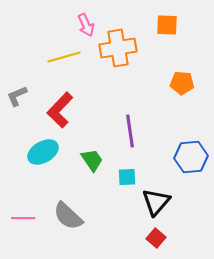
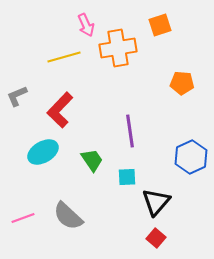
orange square: moved 7 px left; rotated 20 degrees counterclockwise
blue hexagon: rotated 20 degrees counterclockwise
pink line: rotated 20 degrees counterclockwise
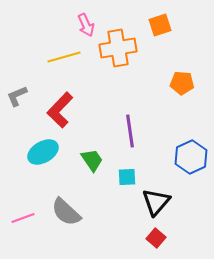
gray semicircle: moved 2 px left, 4 px up
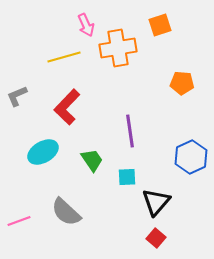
red L-shape: moved 7 px right, 3 px up
pink line: moved 4 px left, 3 px down
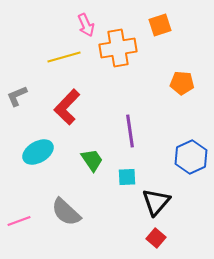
cyan ellipse: moved 5 px left
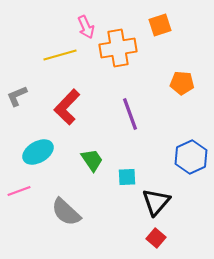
pink arrow: moved 2 px down
yellow line: moved 4 px left, 2 px up
purple line: moved 17 px up; rotated 12 degrees counterclockwise
pink line: moved 30 px up
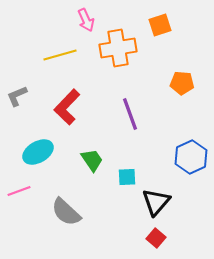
pink arrow: moved 7 px up
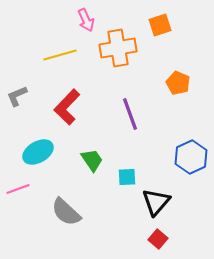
orange pentagon: moved 4 px left; rotated 20 degrees clockwise
pink line: moved 1 px left, 2 px up
red square: moved 2 px right, 1 px down
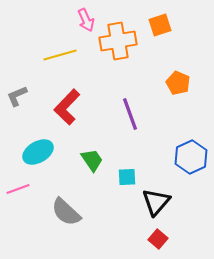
orange cross: moved 7 px up
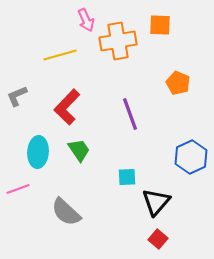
orange square: rotated 20 degrees clockwise
cyan ellipse: rotated 56 degrees counterclockwise
green trapezoid: moved 13 px left, 10 px up
